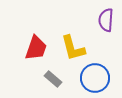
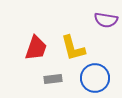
purple semicircle: rotated 85 degrees counterclockwise
gray rectangle: rotated 48 degrees counterclockwise
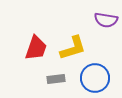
yellow L-shape: rotated 92 degrees counterclockwise
gray rectangle: moved 3 px right
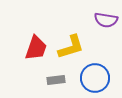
yellow L-shape: moved 2 px left, 1 px up
gray rectangle: moved 1 px down
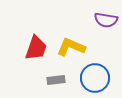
yellow L-shape: rotated 140 degrees counterclockwise
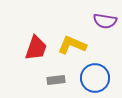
purple semicircle: moved 1 px left, 1 px down
yellow L-shape: moved 1 px right, 2 px up
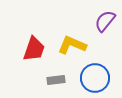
purple semicircle: rotated 120 degrees clockwise
red trapezoid: moved 2 px left, 1 px down
